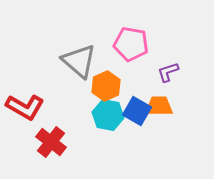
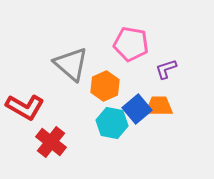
gray triangle: moved 8 px left, 3 px down
purple L-shape: moved 2 px left, 3 px up
orange hexagon: moved 1 px left
blue square: moved 2 px up; rotated 20 degrees clockwise
cyan hexagon: moved 4 px right, 8 px down
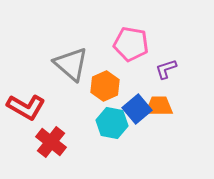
red L-shape: moved 1 px right
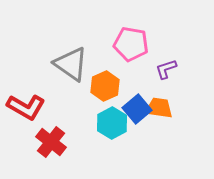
gray triangle: rotated 6 degrees counterclockwise
orange trapezoid: moved 2 px down; rotated 8 degrees clockwise
cyan hexagon: rotated 20 degrees clockwise
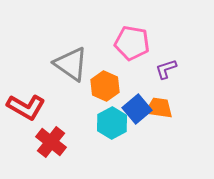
pink pentagon: moved 1 px right, 1 px up
orange hexagon: rotated 12 degrees counterclockwise
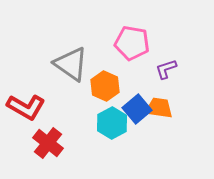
red cross: moved 3 px left, 1 px down
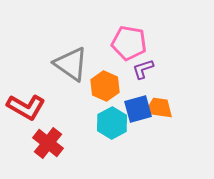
pink pentagon: moved 3 px left
purple L-shape: moved 23 px left
blue square: moved 1 px right; rotated 24 degrees clockwise
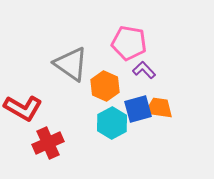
purple L-shape: moved 1 px right, 1 px down; rotated 65 degrees clockwise
red L-shape: moved 3 px left, 1 px down
red cross: rotated 28 degrees clockwise
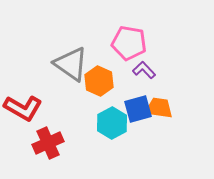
orange hexagon: moved 6 px left, 5 px up
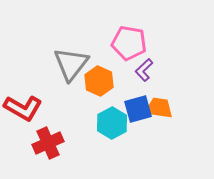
gray triangle: rotated 33 degrees clockwise
purple L-shape: rotated 90 degrees counterclockwise
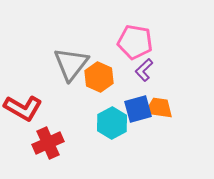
pink pentagon: moved 6 px right, 1 px up
orange hexagon: moved 4 px up
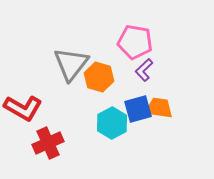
orange hexagon: rotated 8 degrees counterclockwise
